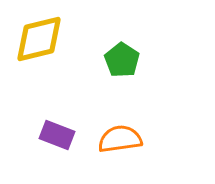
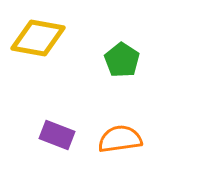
yellow diamond: moved 1 px left, 1 px up; rotated 24 degrees clockwise
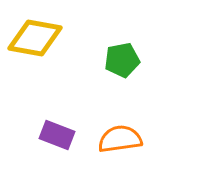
yellow diamond: moved 3 px left
green pentagon: rotated 28 degrees clockwise
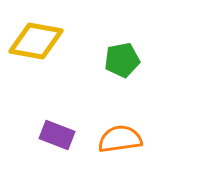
yellow diamond: moved 1 px right, 3 px down
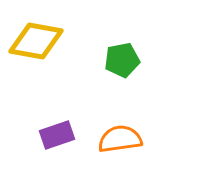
purple rectangle: rotated 40 degrees counterclockwise
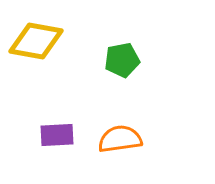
purple rectangle: rotated 16 degrees clockwise
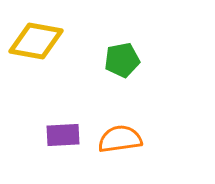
purple rectangle: moved 6 px right
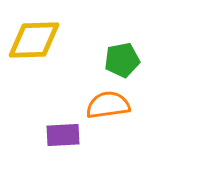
yellow diamond: moved 2 px left, 1 px up; rotated 12 degrees counterclockwise
orange semicircle: moved 12 px left, 34 px up
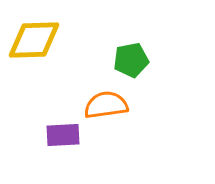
green pentagon: moved 9 px right
orange semicircle: moved 2 px left
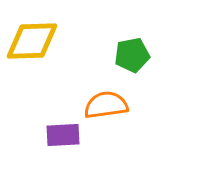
yellow diamond: moved 2 px left, 1 px down
green pentagon: moved 1 px right, 5 px up
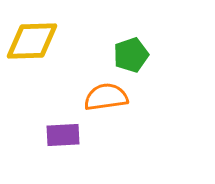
green pentagon: moved 1 px left; rotated 8 degrees counterclockwise
orange semicircle: moved 8 px up
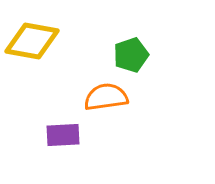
yellow diamond: rotated 12 degrees clockwise
